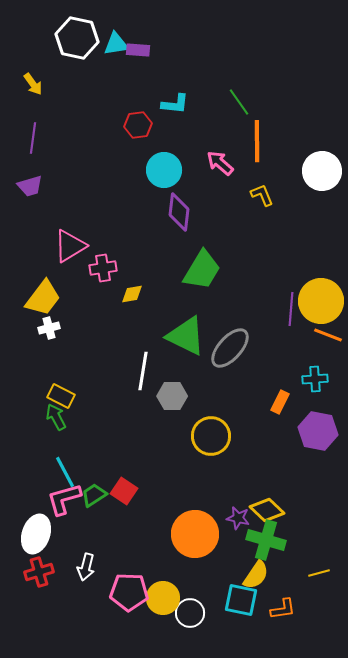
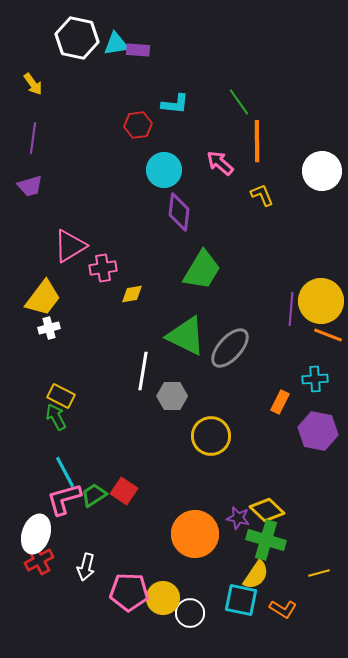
red cross at (39, 572): moved 12 px up; rotated 12 degrees counterclockwise
orange L-shape at (283, 609): rotated 40 degrees clockwise
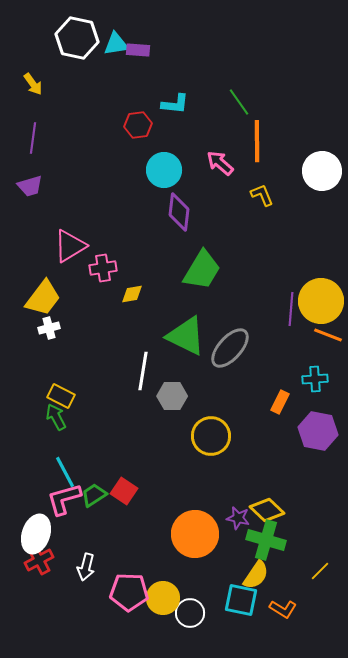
yellow line at (319, 573): moved 1 px right, 2 px up; rotated 30 degrees counterclockwise
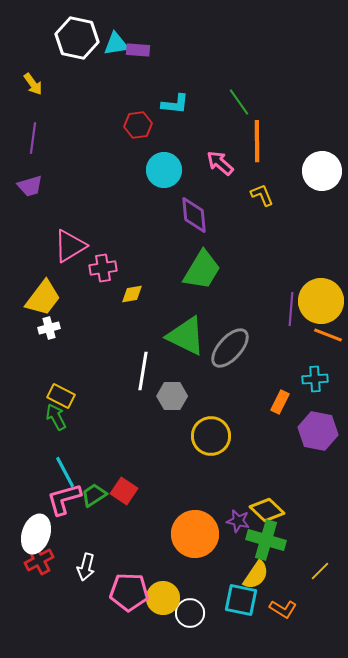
purple diamond at (179, 212): moved 15 px right, 3 px down; rotated 12 degrees counterclockwise
purple star at (238, 518): moved 3 px down
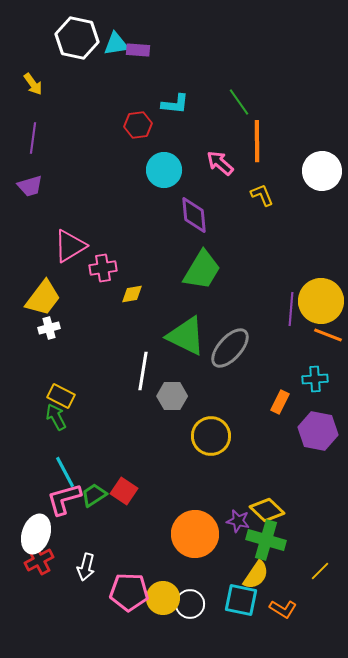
white circle at (190, 613): moved 9 px up
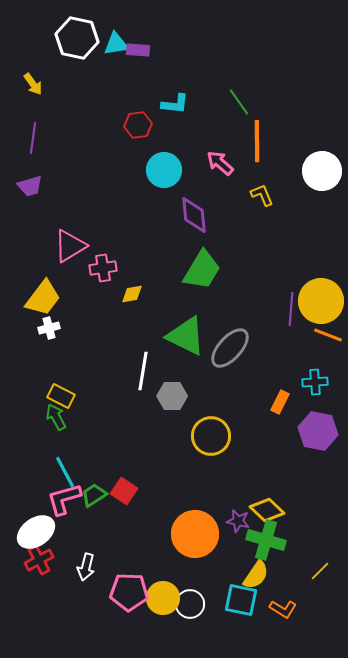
cyan cross at (315, 379): moved 3 px down
white ellipse at (36, 534): moved 2 px up; rotated 36 degrees clockwise
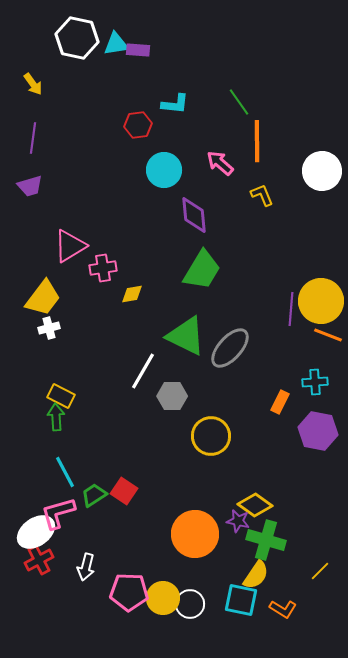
white line at (143, 371): rotated 21 degrees clockwise
green arrow at (56, 417): rotated 24 degrees clockwise
pink L-shape at (64, 499): moved 6 px left, 14 px down
yellow diamond at (267, 510): moved 12 px left, 5 px up; rotated 8 degrees counterclockwise
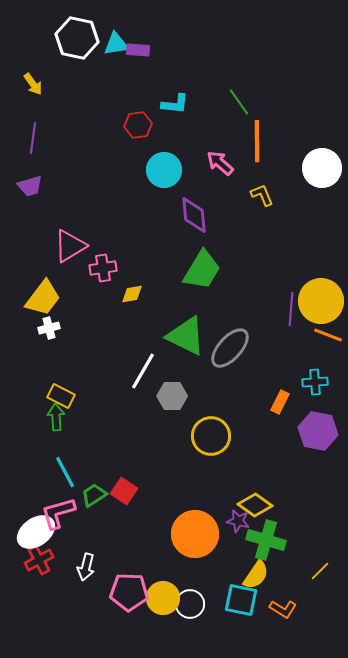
white circle at (322, 171): moved 3 px up
